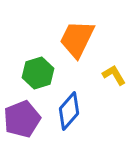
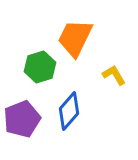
orange trapezoid: moved 2 px left, 1 px up
green hexagon: moved 2 px right, 6 px up
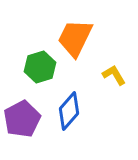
purple pentagon: rotated 6 degrees counterclockwise
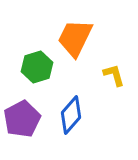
green hexagon: moved 3 px left
yellow L-shape: rotated 15 degrees clockwise
blue diamond: moved 2 px right, 4 px down
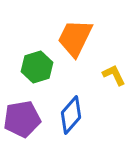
yellow L-shape: rotated 10 degrees counterclockwise
purple pentagon: rotated 18 degrees clockwise
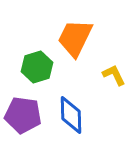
blue diamond: rotated 42 degrees counterclockwise
purple pentagon: moved 1 px right, 4 px up; rotated 18 degrees clockwise
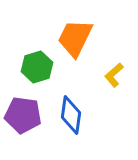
yellow L-shape: rotated 105 degrees counterclockwise
blue diamond: rotated 9 degrees clockwise
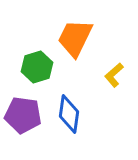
blue diamond: moved 2 px left, 1 px up
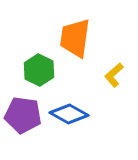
orange trapezoid: rotated 18 degrees counterclockwise
green hexagon: moved 2 px right, 3 px down; rotated 16 degrees counterclockwise
blue diamond: rotated 69 degrees counterclockwise
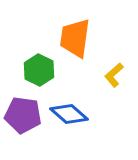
blue diamond: rotated 12 degrees clockwise
